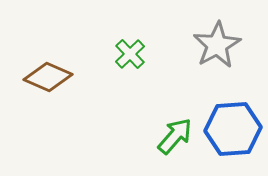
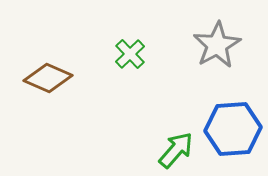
brown diamond: moved 1 px down
green arrow: moved 1 px right, 14 px down
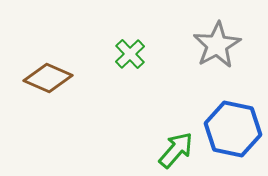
blue hexagon: rotated 16 degrees clockwise
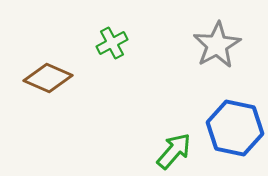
green cross: moved 18 px left, 11 px up; rotated 16 degrees clockwise
blue hexagon: moved 2 px right, 1 px up
green arrow: moved 2 px left, 1 px down
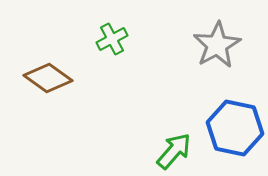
green cross: moved 4 px up
brown diamond: rotated 12 degrees clockwise
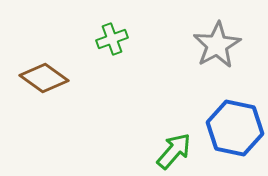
green cross: rotated 8 degrees clockwise
brown diamond: moved 4 px left
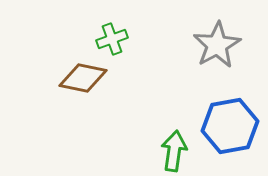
brown diamond: moved 39 px right; rotated 24 degrees counterclockwise
blue hexagon: moved 5 px left, 2 px up; rotated 22 degrees counterclockwise
green arrow: rotated 33 degrees counterclockwise
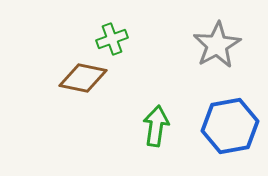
green arrow: moved 18 px left, 25 px up
